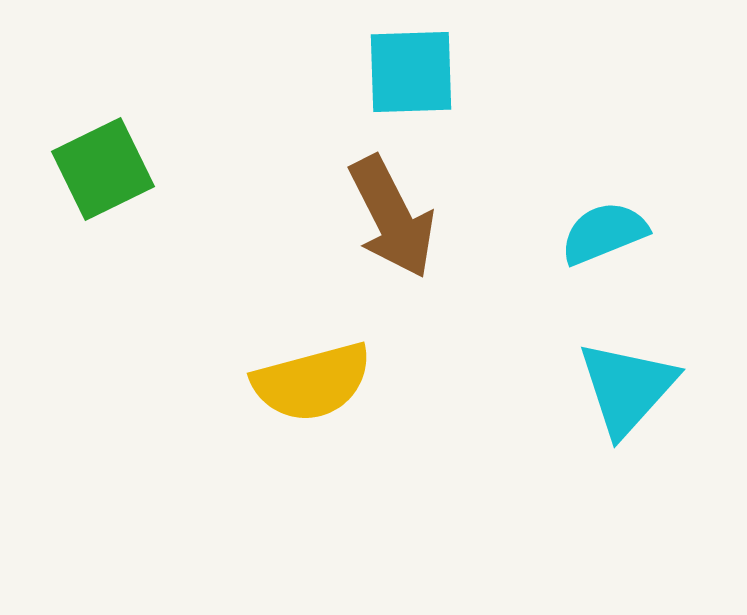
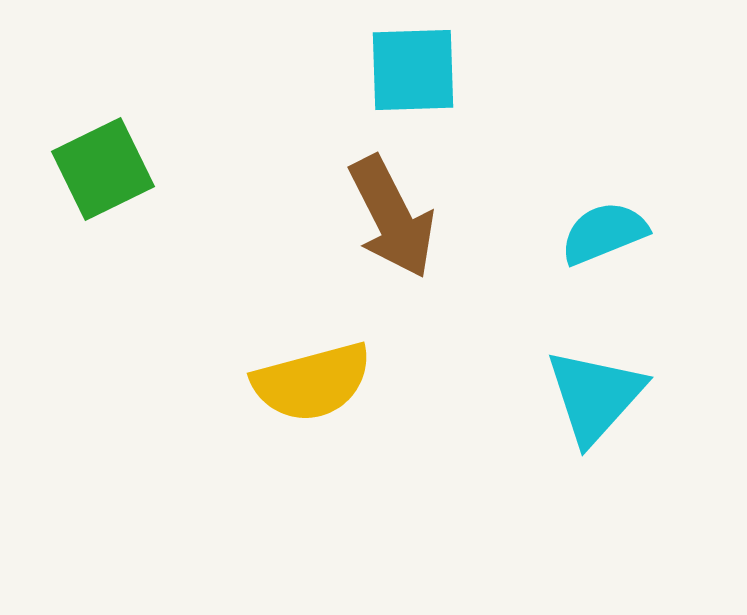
cyan square: moved 2 px right, 2 px up
cyan triangle: moved 32 px left, 8 px down
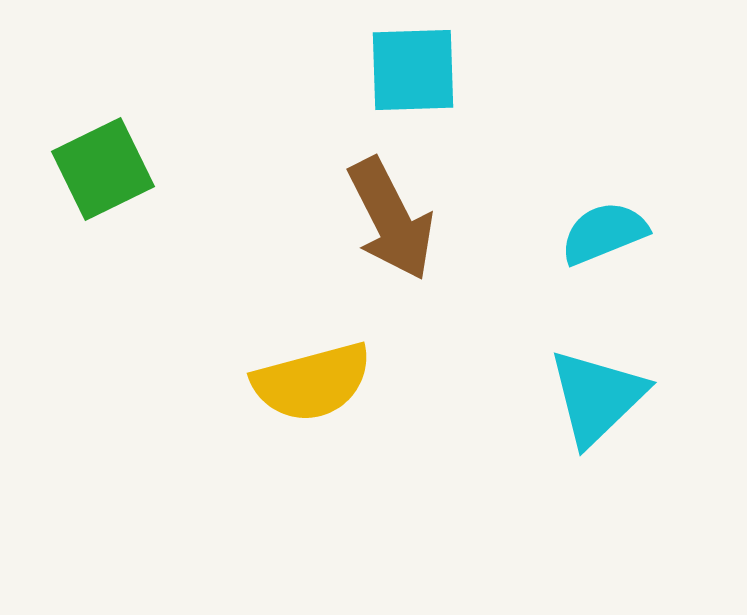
brown arrow: moved 1 px left, 2 px down
cyan triangle: moved 2 px right, 1 px down; rotated 4 degrees clockwise
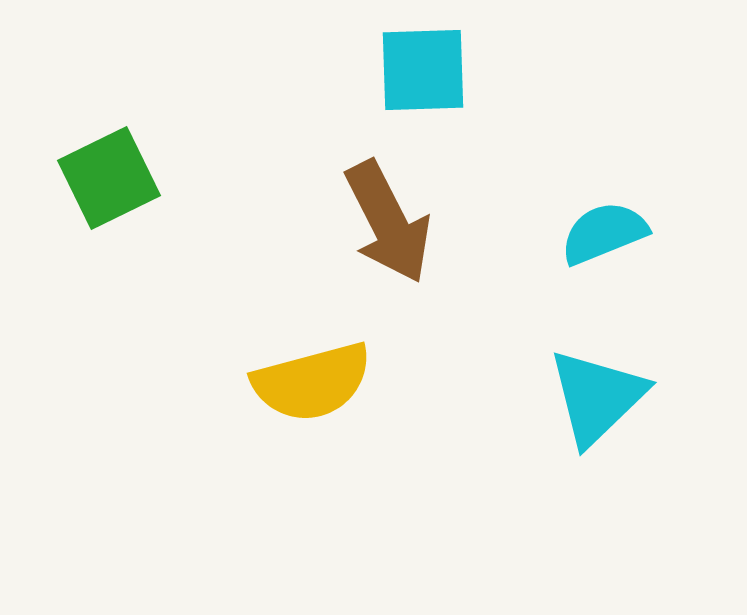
cyan square: moved 10 px right
green square: moved 6 px right, 9 px down
brown arrow: moved 3 px left, 3 px down
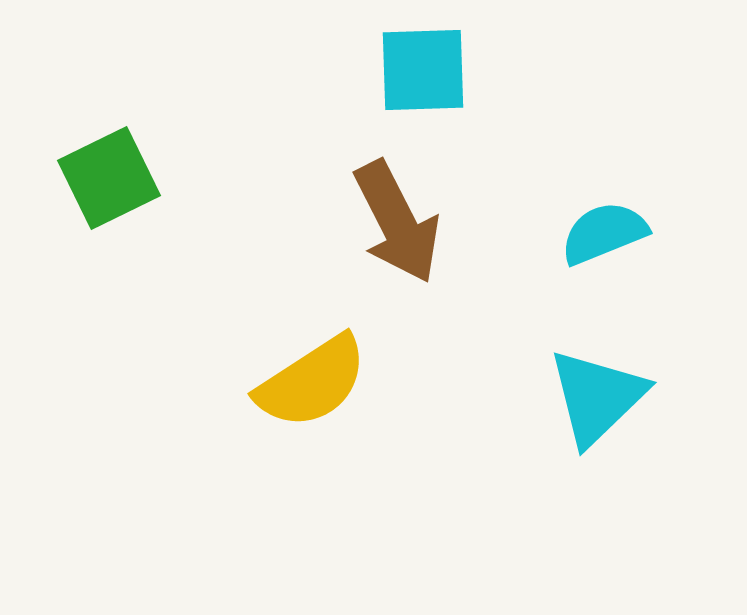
brown arrow: moved 9 px right
yellow semicircle: rotated 18 degrees counterclockwise
